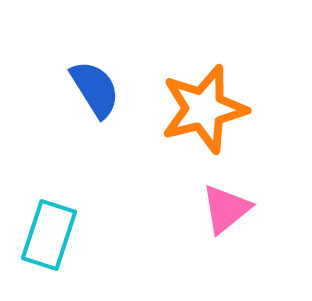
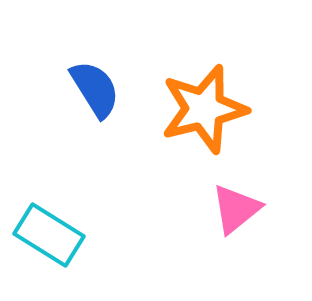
pink triangle: moved 10 px right
cyan rectangle: rotated 76 degrees counterclockwise
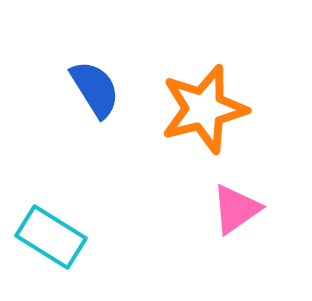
pink triangle: rotated 4 degrees clockwise
cyan rectangle: moved 2 px right, 2 px down
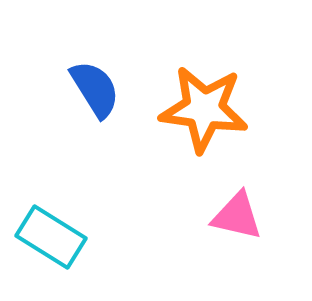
orange star: rotated 22 degrees clockwise
pink triangle: moved 1 px right, 7 px down; rotated 48 degrees clockwise
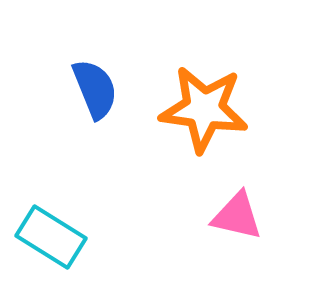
blue semicircle: rotated 10 degrees clockwise
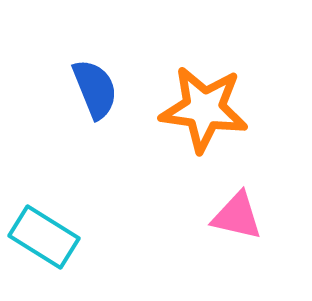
cyan rectangle: moved 7 px left
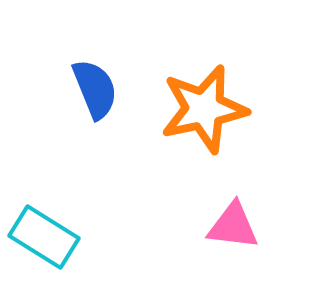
orange star: rotated 20 degrees counterclockwise
pink triangle: moved 4 px left, 10 px down; rotated 6 degrees counterclockwise
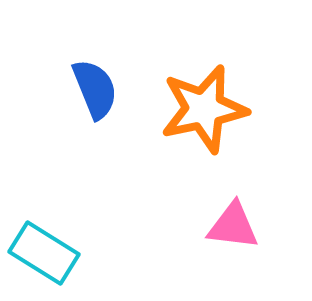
cyan rectangle: moved 16 px down
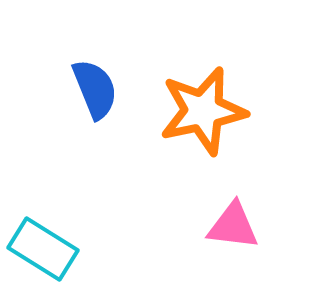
orange star: moved 1 px left, 2 px down
cyan rectangle: moved 1 px left, 4 px up
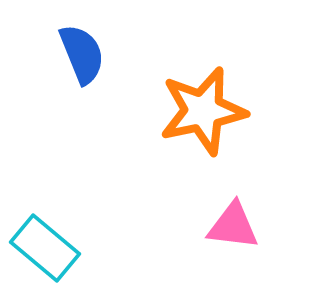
blue semicircle: moved 13 px left, 35 px up
cyan rectangle: moved 2 px right, 1 px up; rotated 8 degrees clockwise
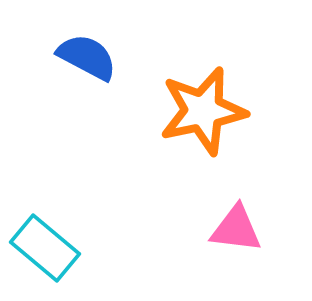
blue semicircle: moved 5 px right, 3 px down; rotated 40 degrees counterclockwise
pink triangle: moved 3 px right, 3 px down
